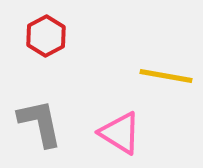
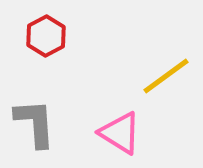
yellow line: rotated 46 degrees counterclockwise
gray L-shape: moved 5 px left; rotated 8 degrees clockwise
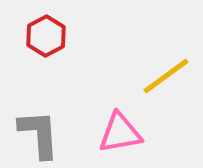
gray L-shape: moved 4 px right, 11 px down
pink triangle: rotated 42 degrees counterclockwise
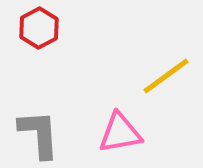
red hexagon: moved 7 px left, 8 px up
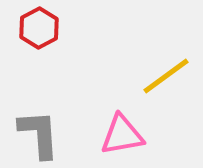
pink triangle: moved 2 px right, 2 px down
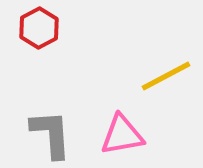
yellow line: rotated 8 degrees clockwise
gray L-shape: moved 12 px right
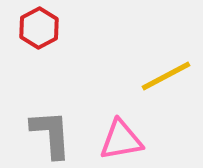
pink triangle: moved 1 px left, 5 px down
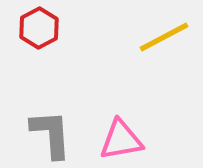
yellow line: moved 2 px left, 39 px up
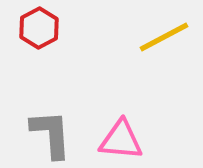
pink triangle: rotated 15 degrees clockwise
